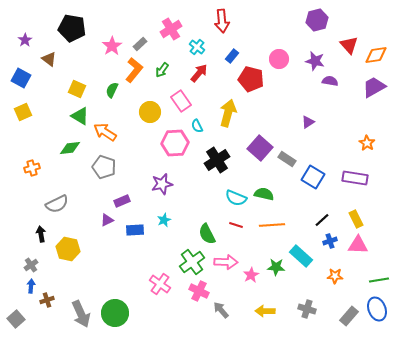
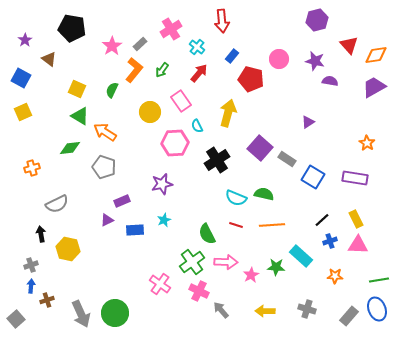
gray cross at (31, 265): rotated 16 degrees clockwise
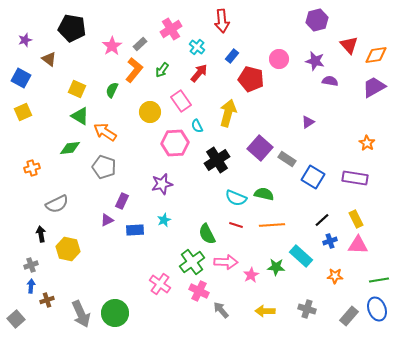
purple star at (25, 40): rotated 16 degrees clockwise
purple rectangle at (122, 201): rotated 42 degrees counterclockwise
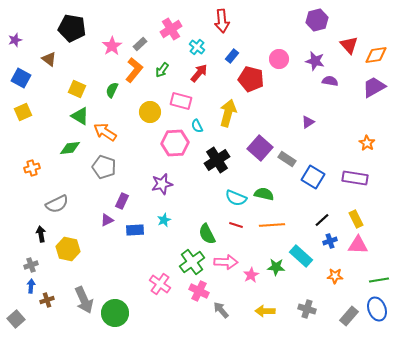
purple star at (25, 40): moved 10 px left
pink rectangle at (181, 101): rotated 40 degrees counterclockwise
gray arrow at (81, 314): moved 3 px right, 14 px up
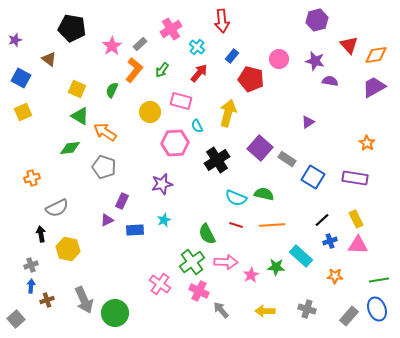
orange cross at (32, 168): moved 10 px down
gray semicircle at (57, 204): moved 4 px down
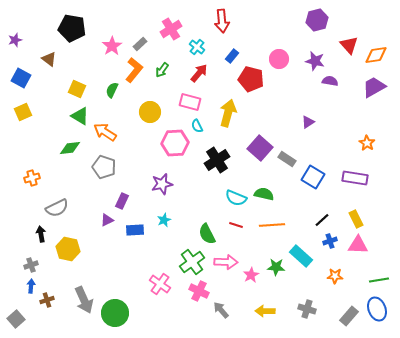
pink rectangle at (181, 101): moved 9 px right, 1 px down
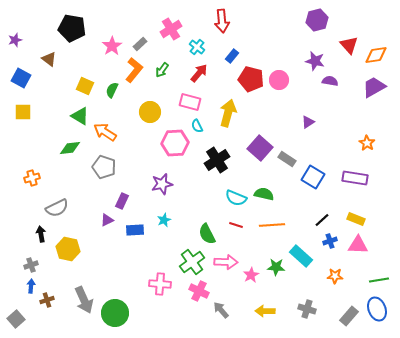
pink circle at (279, 59): moved 21 px down
yellow square at (77, 89): moved 8 px right, 3 px up
yellow square at (23, 112): rotated 24 degrees clockwise
yellow rectangle at (356, 219): rotated 42 degrees counterclockwise
pink cross at (160, 284): rotated 30 degrees counterclockwise
